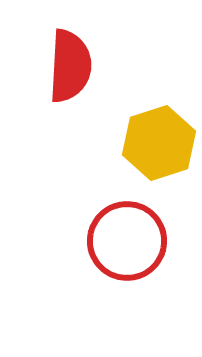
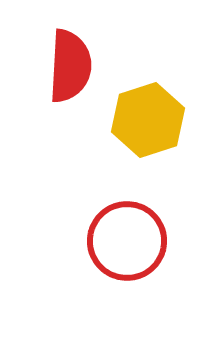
yellow hexagon: moved 11 px left, 23 px up
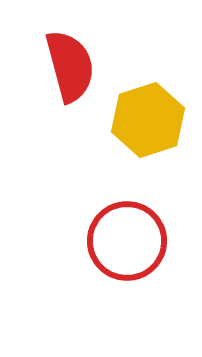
red semicircle: rotated 18 degrees counterclockwise
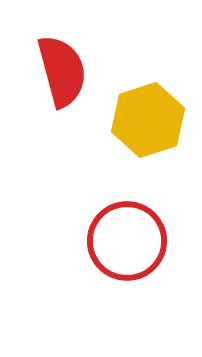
red semicircle: moved 8 px left, 5 px down
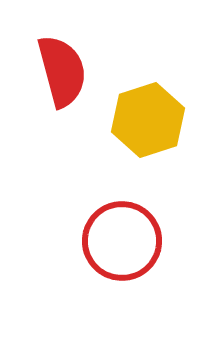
red circle: moved 5 px left
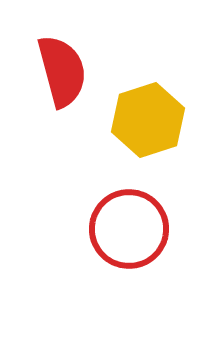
red circle: moved 7 px right, 12 px up
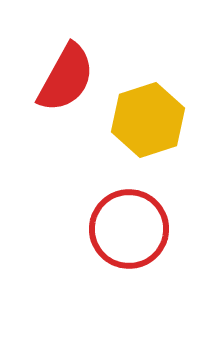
red semicircle: moved 4 px right, 7 px down; rotated 44 degrees clockwise
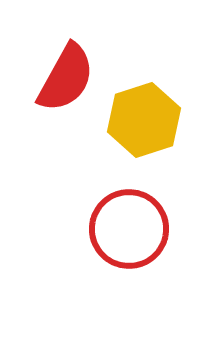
yellow hexagon: moved 4 px left
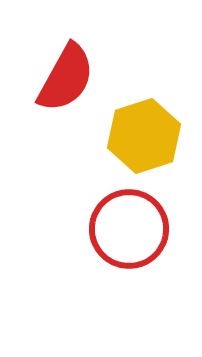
yellow hexagon: moved 16 px down
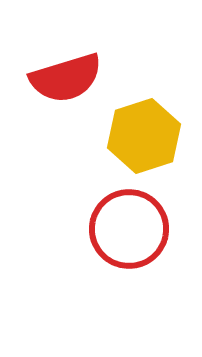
red semicircle: rotated 44 degrees clockwise
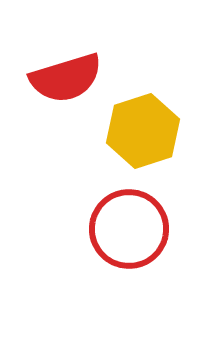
yellow hexagon: moved 1 px left, 5 px up
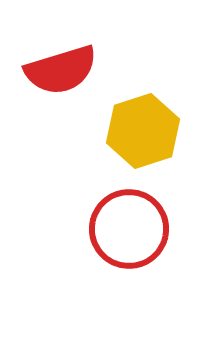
red semicircle: moved 5 px left, 8 px up
